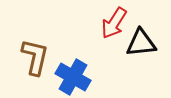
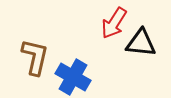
black triangle: rotated 12 degrees clockwise
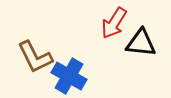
brown L-shape: rotated 141 degrees clockwise
blue cross: moved 4 px left, 1 px up
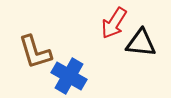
brown L-shape: moved 5 px up; rotated 9 degrees clockwise
